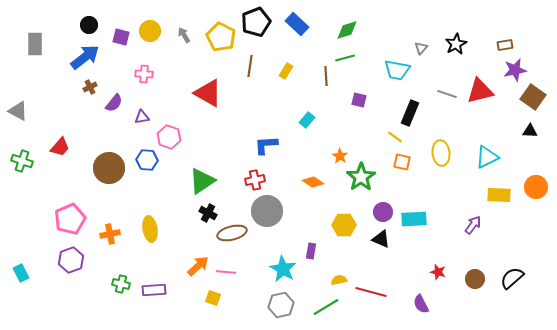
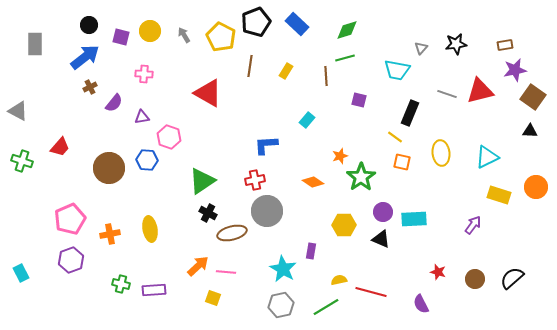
black star at (456, 44): rotated 20 degrees clockwise
orange star at (340, 156): rotated 21 degrees clockwise
yellow rectangle at (499, 195): rotated 15 degrees clockwise
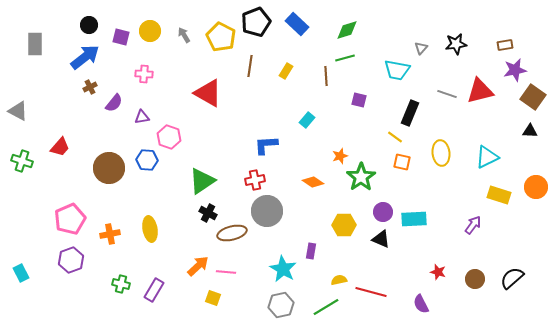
purple rectangle at (154, 290): rotated 55 degrees counterclockwise
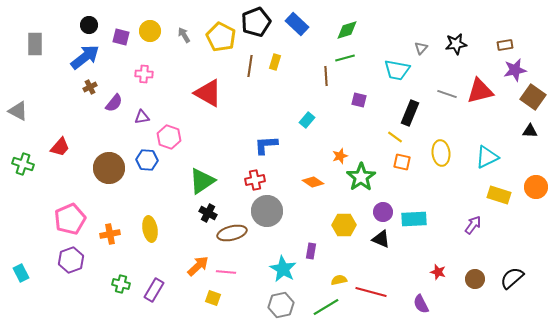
yellow rectangle at (286, 71): moved 11 px left, 9 px up; rotated 14 degrees counterclockwise
green cross at (22, 161): moved 1 px right, 3 px down
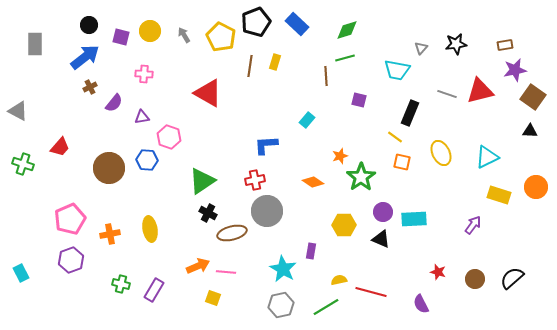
yellow ellipse at (441, 153): rotated 20 degrees counterclockwise
orange arrow at (198, 266): rotated 20 degrees clockwise
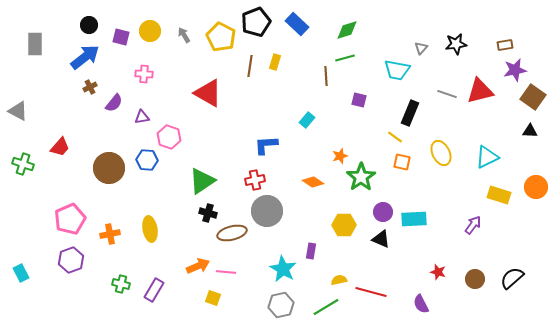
black cross at (208, 213): rotated 12 degrees counterclockwise
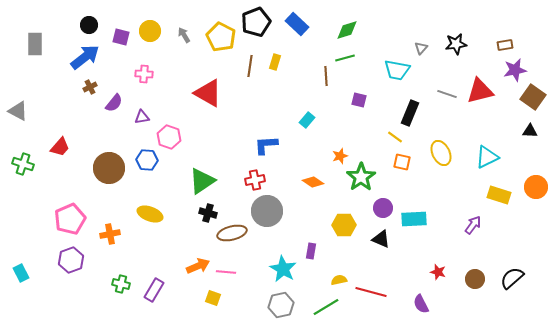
purple circle at (383, 212): moved 4 px up
yellow ellipse at (150, 229): moved 15 px up; rotated 60 degrees counterclockwise
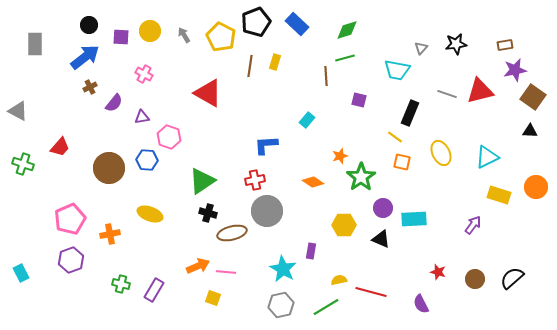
purple square at (121, 37): rotated 12 degrees counterclockwise
pink cross at (144, 74): rotated 24 degrees clockwise
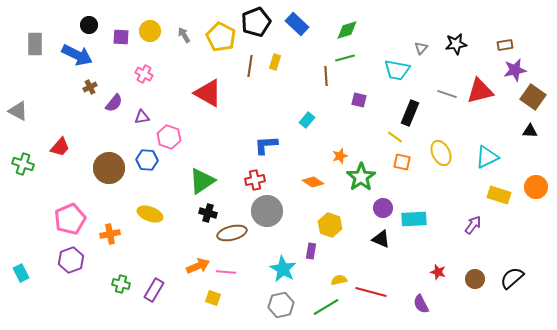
blue arrow at (85, 57): moved 8 px left, 2 px up; rotated 64 degrees clockwise
yellow hexagon at (344, 225): moved 14 px left; rotated 20 degrees clockwise
